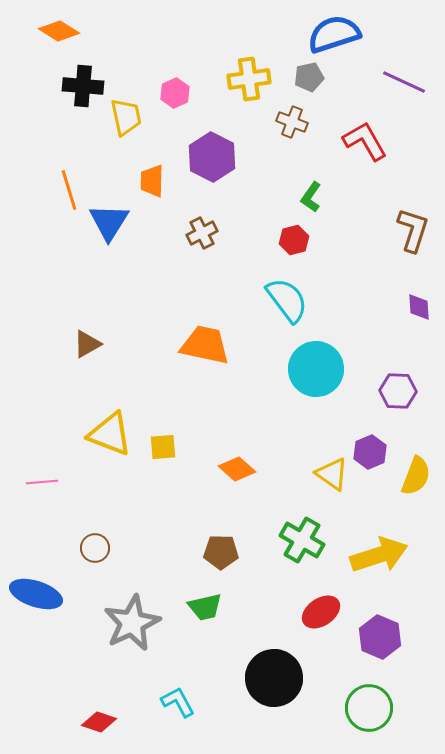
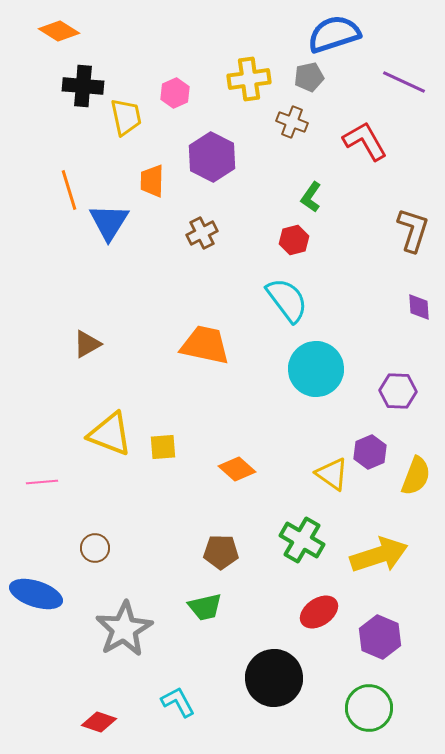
red ellipse at (321, 612): moved 2 px left
gray star at (132, 623): moved 8 px left, 6 px down; rotated 4 degrees counterclockwise
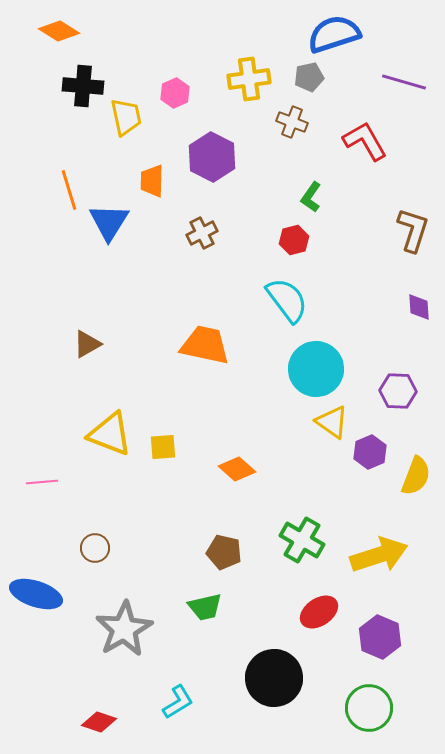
purple line at (404, 82): rotated 9 degrees counterclockwise
yellow triangle at (332, 474): moved 52 px up
brown pentagon at (221, 552): moved 3 px right; rotated 12 degrees clockwise
cyan L-shape at (178, 702): rotated 87 degrees clockwise
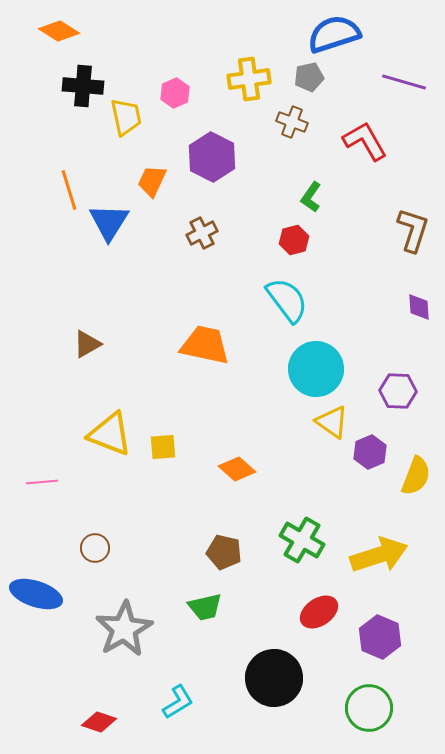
orange trapezoid at (152, 181): rotated 24 degrees clockwise
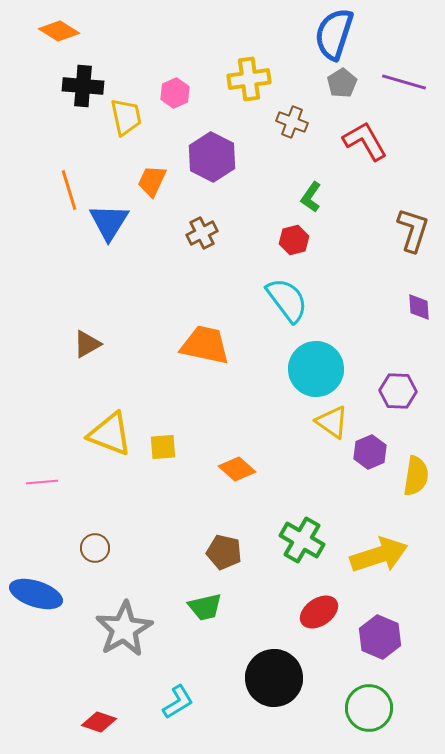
blue semicircle at (334, 34): rotated 54 degrees counterclockwise
gray pentagon at (309, 77): moved 33 px right, 6 px down; rotated 20 degrees counterclockwise
yellow semicircle at (416, 476): rotated 12 degrees counterclockwise
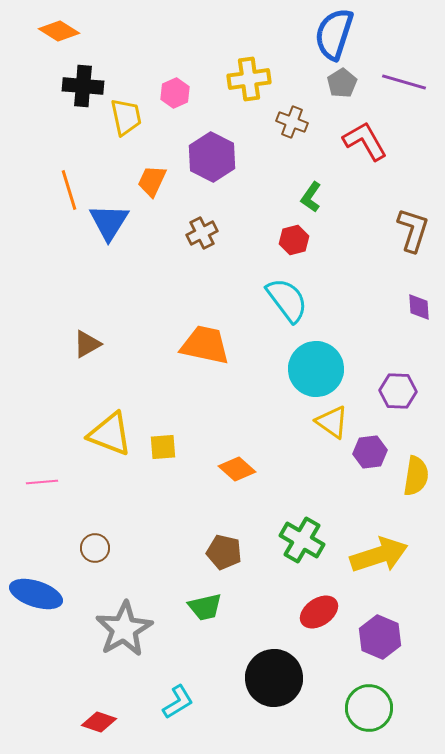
purple hexagon at (370, 452): rotated 16 degrees clockwise
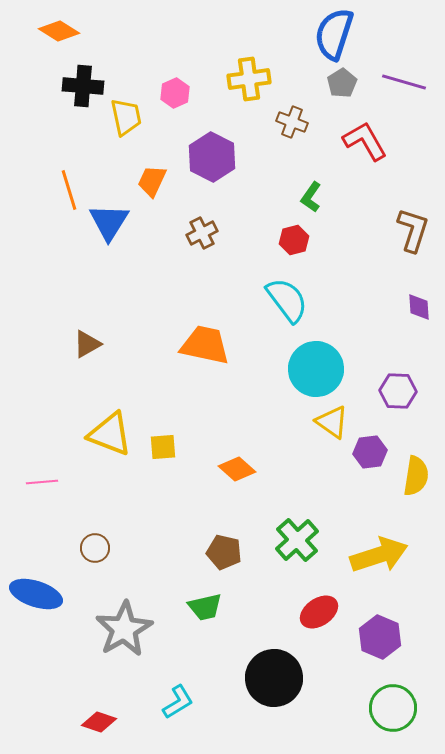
green cross at (302, 540): moved 5 px left; rotated 18 degrees clockwise
green circle at (369, 708): moved 24 px right
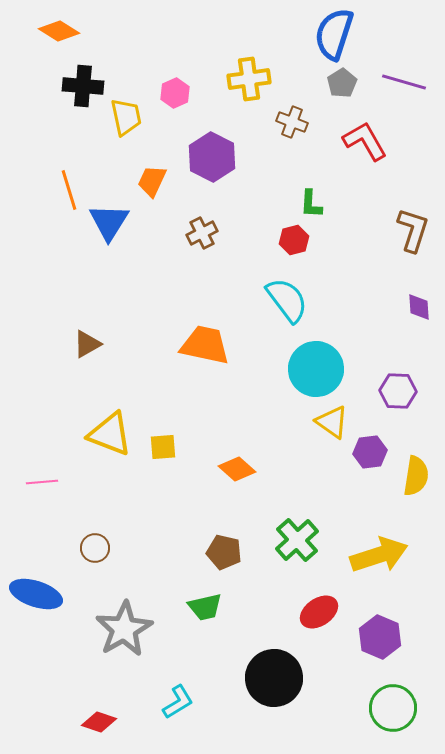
green L-shape at (311, 197): moved 7 px down; rotated 32 degrees counterclockwise
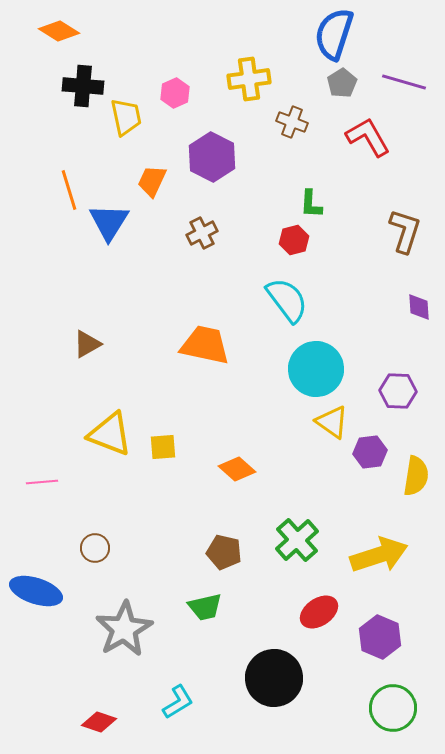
red L-shape at (365, 141): moved 3 px right, 4 px up
brown L-shape at (413, 230): moved 8 px left, 1 px down
blue ellipse at (36, 594): moved 3 px up
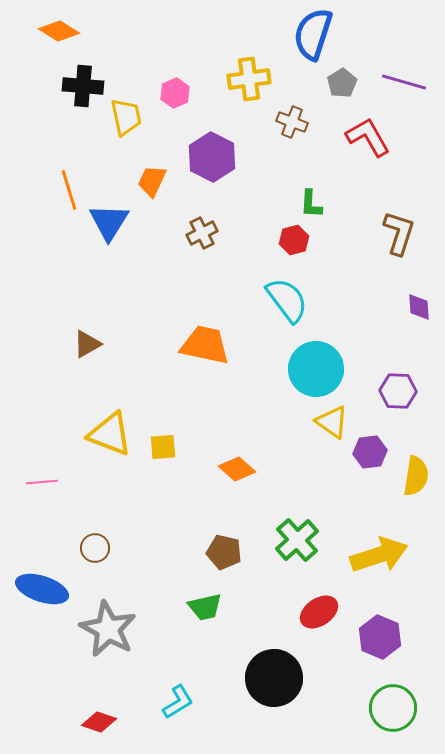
blue semicircle at (334, 34): moved 21 px left
brown L-shape at (405, 231): moved 6 px left, 2 px down
blue ellipse at (36, 591): moved 6 px right, 2 px up
gray star at (124, 629): moved 16 px left; rotated 14 degrees counterclockwise
